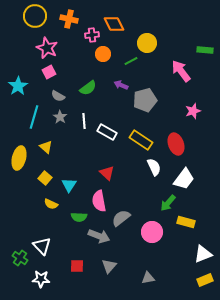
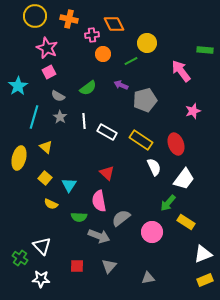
yellow rectangle at (186, 222): rotated 18 degrees clockwise
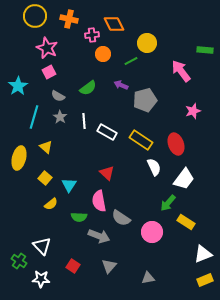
yellow semicircle at (51, 204): rotated 64 degrees counterclockwise
gray semicircle at (121, 218): rotated 108 degrees counterclockwise
green cross at (20, 258): moved 1 px left, 3 px down
red square at (77, 266): moved 4 px left; rotated 32 degrees clockwise
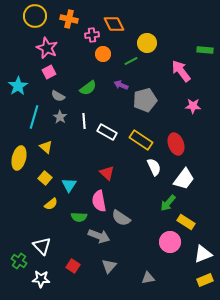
pink star at (193, 111): moved 5 px up; rotated 21 degrees clockwise
pink circle at (152, 232): moved 18 px right, 10 px down
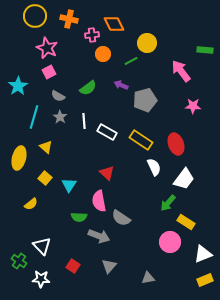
yellow semicircle at (51, 204): moved 20 px left
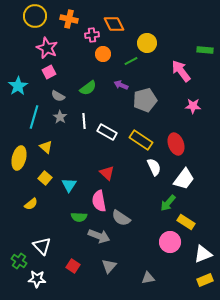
white star at (41, 279): moved 4 px left
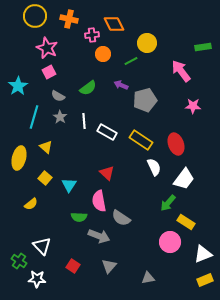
green rectangle at (205, 50): moved 2 px left, 3 px up; rotated 14 degrees counterclockwise
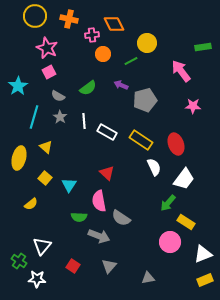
white triangle at (42, 246): rotated 24 degrees clockwise
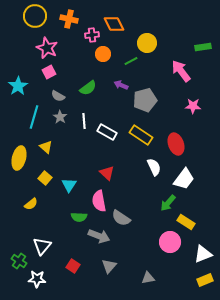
yellow rectangle at (141, 140): moved 5 px up
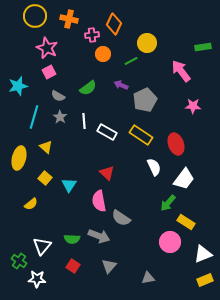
orange diamond at (114, 24): rotated 50 degrees clockwise
cyan star at (18, 86): rotated 18 degrees clockwise
gray pentagon at (145, 100): rotated 10 degrees counterclockwise
green semicircle at (79, 217): moved 7 px left, 22 px down
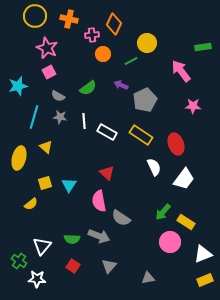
gray star at (60, 117): rotated 24 degrees counterclockwise
yellow square at (45, 178): moved 5 px down; rotated 32 degrees clockwise
green arrow at (168, 203): moved 5 px left, 9 px down
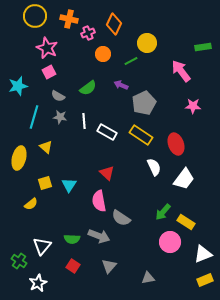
pink cross at (92, 35): moved 4 px left, 2 px up; rotated 16 degrees counterclockwise
gray pentagon at (145, 100): moved 1 px left, 3 px down
white star at (37, 279): moved 1 px right, 4 px down; rotated 30 degrees counterclockwise
